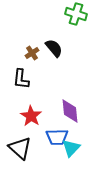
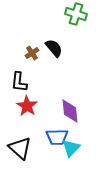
black L-shape: moved 2 px left, 3 px down
red star: moved 4 px left, 10 px up
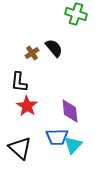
cyan triangle: moved 2 px right, 3 px up
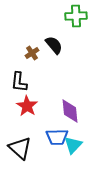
green cross: moved 2 px down; rotated 20 degrees counterclockwise
black semicircle: moved 3 px up
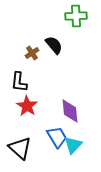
blue trapezoid: rotated 120 degrees counterclockwise
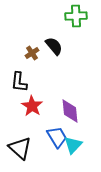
black semicircle: moved 1 px down
red star: moved 5 px right
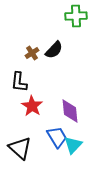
black semicircle: moved 4 px down; rotated 84 degrees clockwise
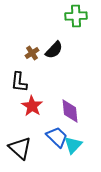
blue trapezoid: rotated 15 degrees counterclockwise
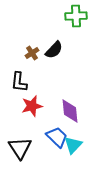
red star: rotated 25 degrees clockwise
black triangle: rotated 15 degrees clockwise
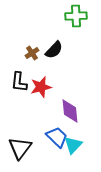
red star: moved 9 px right, 19 px up
black triangle: rotated 10 degrees clockwise
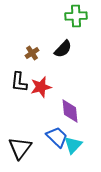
black semicircle: moved 9 px right, 1 px up
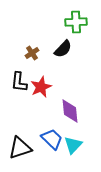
green cross: moved 6 px down
red star: rotated 10 degrees counterclockwise
blue trapezoid: moved 5 px left, 2 px down
black triangle: rotated 35 degrees clockwise
